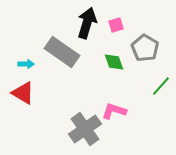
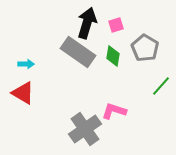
gray rectangle: moved 16 px right
green diamond: moved 1 px left, 6 px up; rotated 30 degrees clockwise
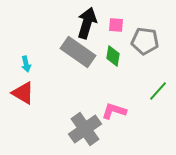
pink square: rotated 21 degrees clockwise
gray pentagon: moved 7 px up; rotated 24 degrees counterclockwise
cyan arrow: rotated 77 degrees clockwise
green line: moved 3 px left, 5 px down
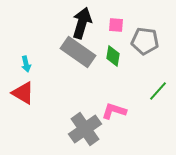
black arrow: moved 5 px left
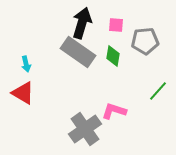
gray pentagon: rotated 12 degrees counterclockwise
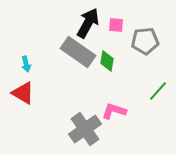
black arrow: moved 6 px right; rotated 12 degrees clockwise
green diamond: moved 6 px left, 5 px down
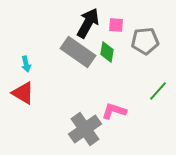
green diamond: moved 9 px up
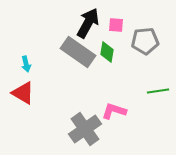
green line: rotated 40 degrees clockwise
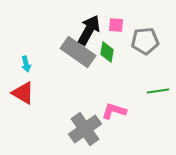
black arrow: moved 1 px right, 7 px down
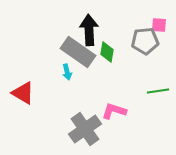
pink square: moved 43 px right
black arrow: rotated 32 degrees counterclockwise
cyan arrow: moved 41 px right, 8 px down
